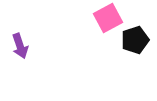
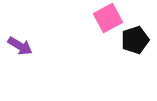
purple arrow: rotated 40 degrees counterclockwise
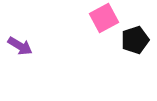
pink square: moved 4 px left
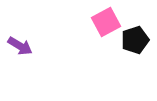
pink square: moved 2 px right, 4 px down
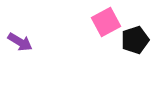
purple arrow: moved 4 px up
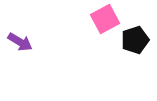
pink square: moved 1 px left, 3 px up
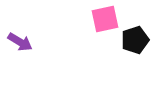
pink square: rotated 16 degrees clockwise
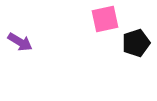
black pentagon: moved 1 px right, 3 px down
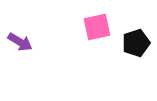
pink square: moved 8 px left, 8 px down
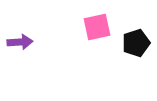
purple arrow: rotated 35 degrees counterclockwise
